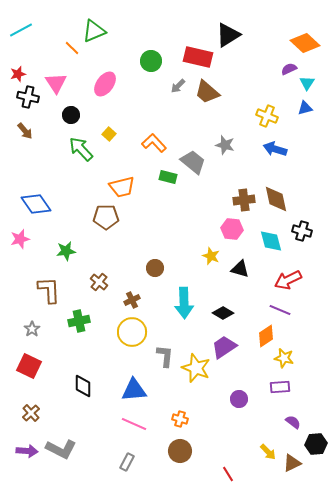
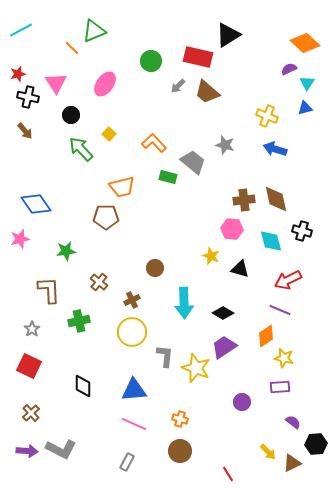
purple circle at (239, 399): moved 3 px right, 3 px down
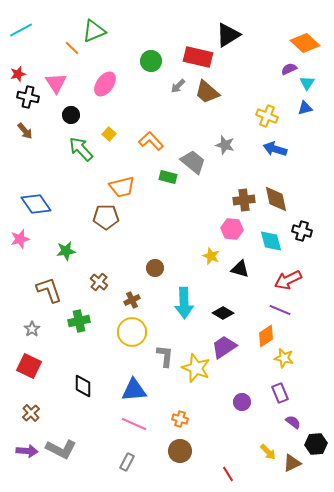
orange L-shape at (154, 143): moved 3 px left, 2 px up
brown L-shape at (49, 290): rotated 16 degrees counterclockwise
purple rectangle at (280, 387): moved 6 px down; rotated 72 degrees clockwise
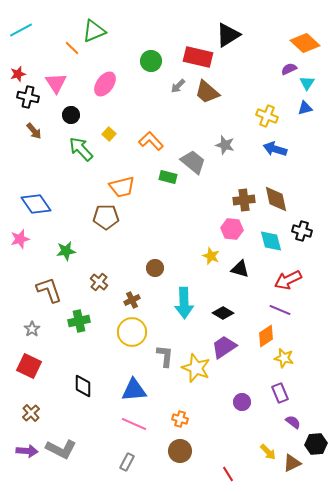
brown arrow at (25, 131): moved 9 px right
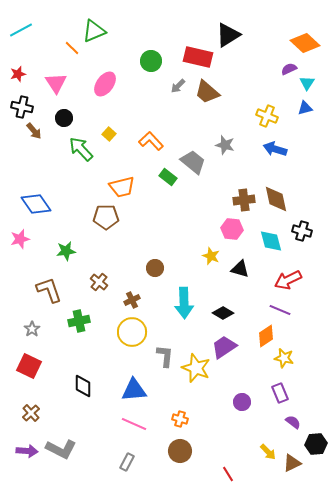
black cross at (28, 97): moved 6 px left, 10 px down
black circle at (71, 115): moved 7 px left, 3 px down
green rectangle at (168, 177): rotated 24 degrees clockwise
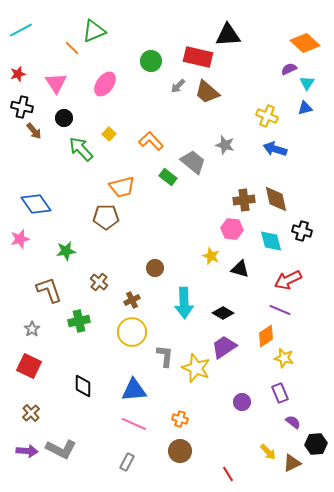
black triangle at (228, 35): rotated 28 degrees clockwise
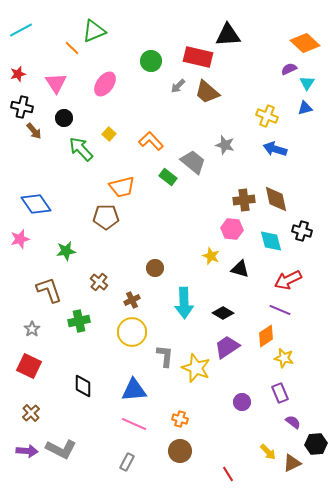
purple trapezoid at (224, 347): moved 3 px right
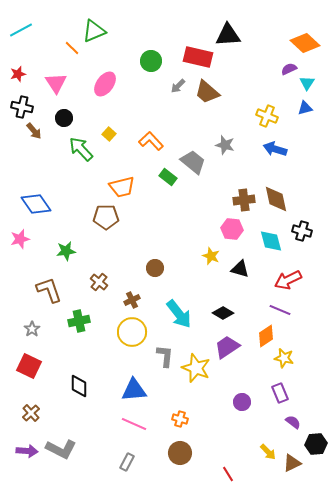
cyan arrow at (184, 303): moved 5 px left, 11 px down; rotated 36 degrees counterclockwise
black diamond at (83, 386): moved 4 px left
brown circle at (180, 451): moved 2 px down
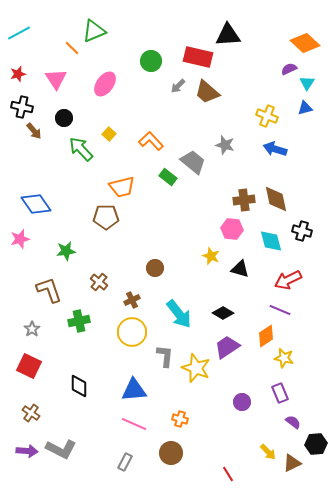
cyan line at (21, 30): moved 2 px left, 3 px down
pink triangle at (56, 83): moved 4 px up
brown cross at (31, 413): rotated 12 degrees counterclockwise
brown circle at (180, 453): moved 9 px left
gray rectangle at (127, 462): moved 2 px left
